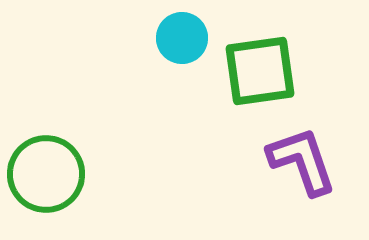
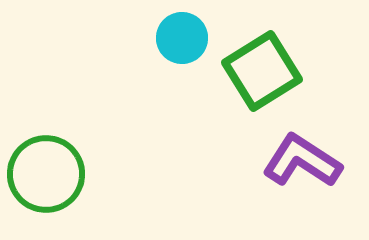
green square: moved 2 px right; rotated 24 degrees counterclockwise
purple L-shape: rotated 38 degrees counterclockwise
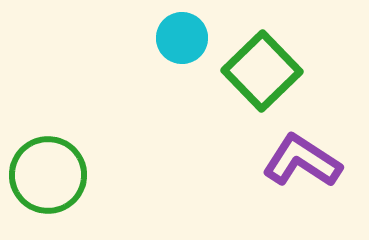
green square: rotated 12 degrees counterclockwise
green circle: moved 2 px right, 1 px down
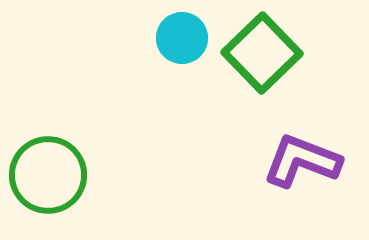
green square: moved 18 px up
purple L-shape: rotated 12 degrees counterclockwise
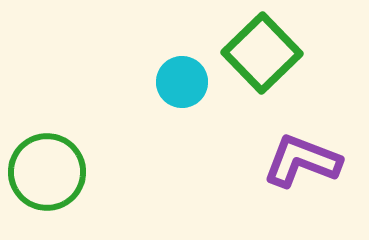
cyan circle: moved 44 px down
green circle: moved 1 px left, 3 px up
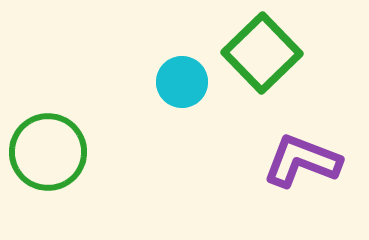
green circle: moved 1 px right, 20 px up
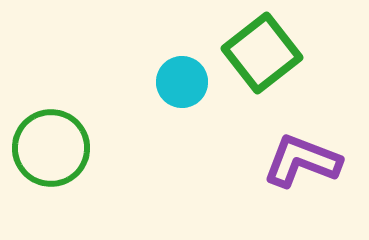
green square: rotated 6 degrees clockwise
green circle: moved 3 px right, 4 px up
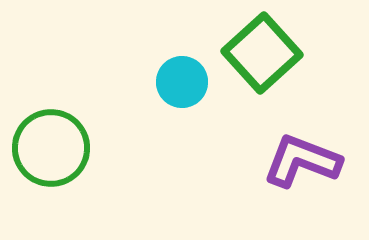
green square: rotated 4 degrees counterclockwise
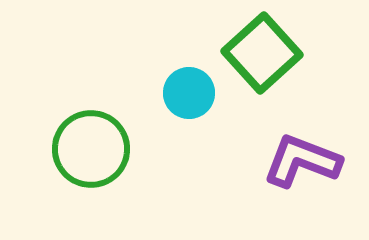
cyan circle: moved 7 px right, 11 px down
green circle: moved 40 px right, 1 px down
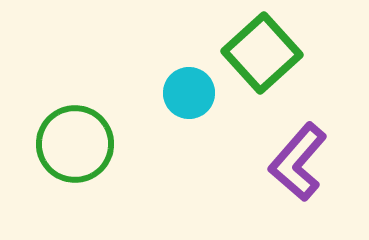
green circle: moved 16 px left, 5 px up
purple L-shape: moved 4 px left, 1 px down; rotated 70 degrees counterclockwise
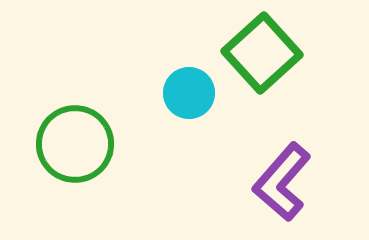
purple L-shape: moved 16 px left, 20 px down
